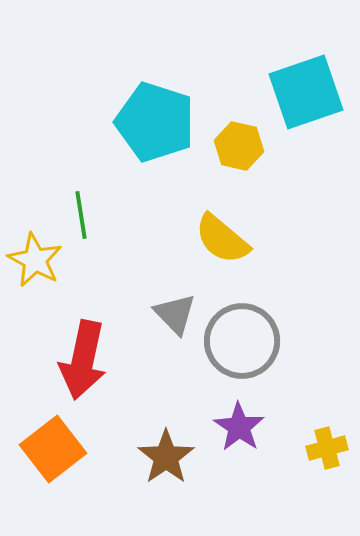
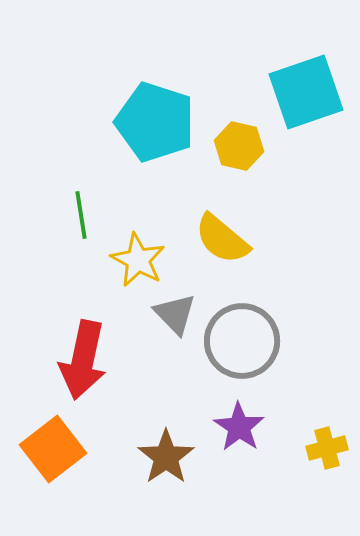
yellow star: moved 103 px right
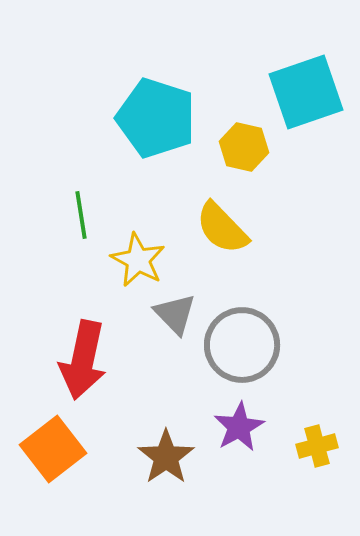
cyan pentagon: moved 1 px right, 4 px up
yellow hexagon: moved 5 px right, 1 px down
yellow semicircle: moved 11 px up; rotated 6 degrees clockwise
gray circle: moved 4 px down
purple star: rotated 9 degrees clockwise
yellow cross: moved 10 px left, 2 px up
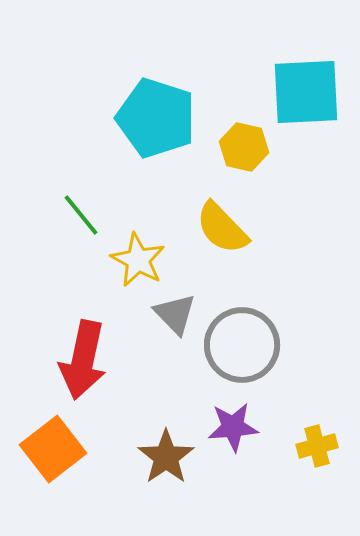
cyan square: rotated 16 degrees clockwise
green line: rotated 30 degrees counterclockwise
purple star: moved 6 px left; rotated 24 degrees clockwise
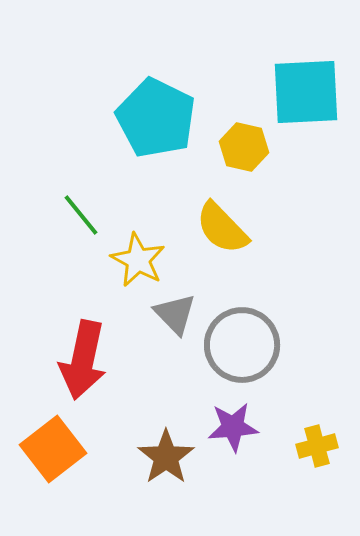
cyan pentagon: rotated 8 degrees clockwise
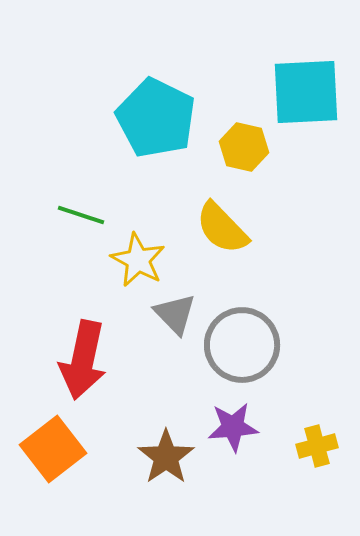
green line: rotated 33 degrees counterclockwise
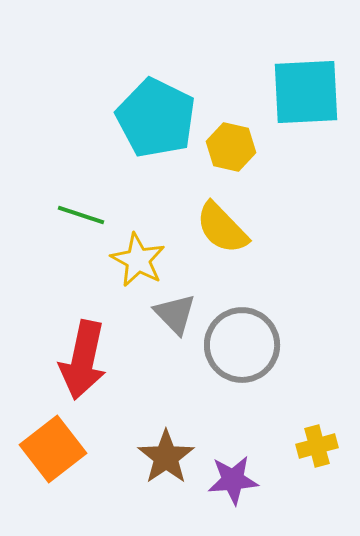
yellow hexagon: moved 13 px left
purple star: moved 53 px down
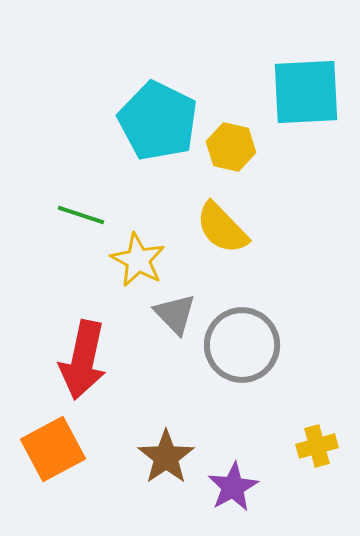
cyan pentagon: moved 2 px right, 3 px down
orange square: rotated 10 degrees clockwise
purple star: moved 7 px down; rotated 24 degrees counterclockwise
